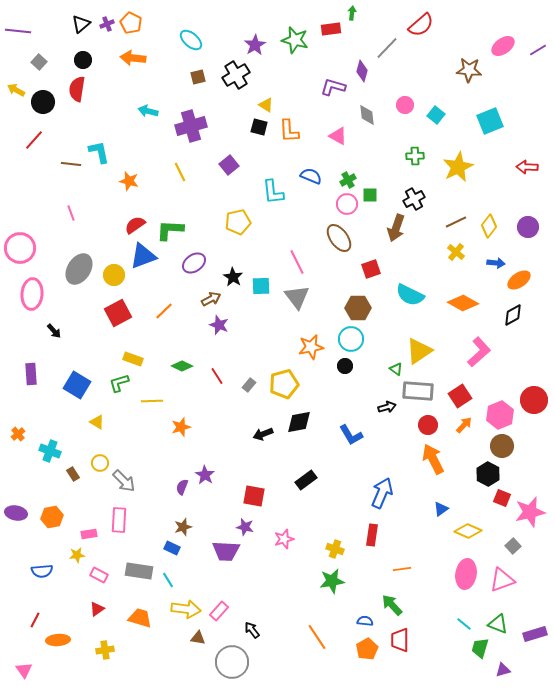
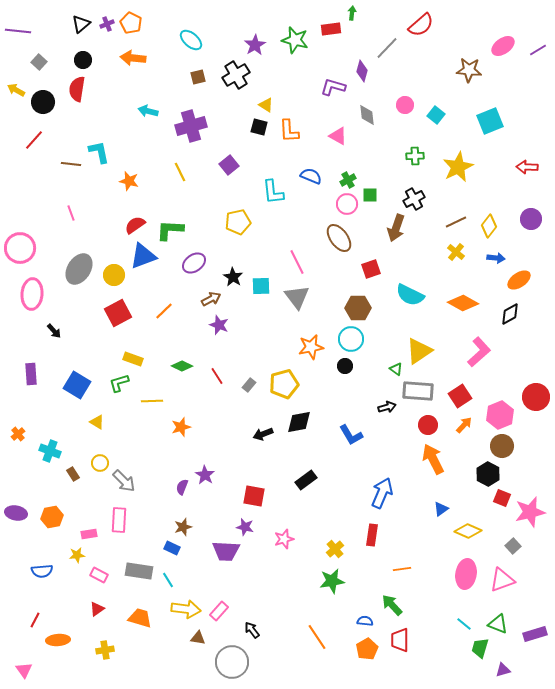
purple circle at (528, 227): moved 3 px right, 8 px up
blue arrow at (496, 263): moved 5 px up
black diamond at (513, 315): moved 3 px left, 1 px up
red circle at (534, 400): moved 2 px right, 3 px up
yellow cross at (335, 549): rotated 30 degrees clockwise
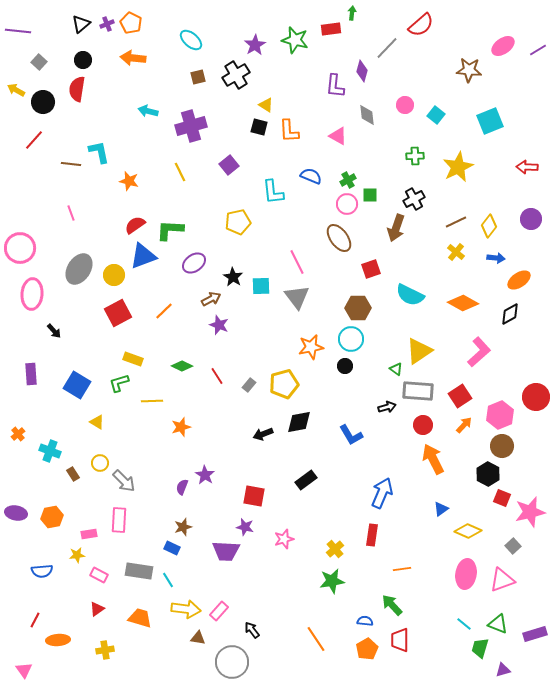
purple L-shape at (333, 87): moved 2 px right, 1 px up; rotated 100 degrees counterclockwise
red circle at (428, 425): moved 5 px left
orange line at (317, 637): moved 1 px left, 2 px down
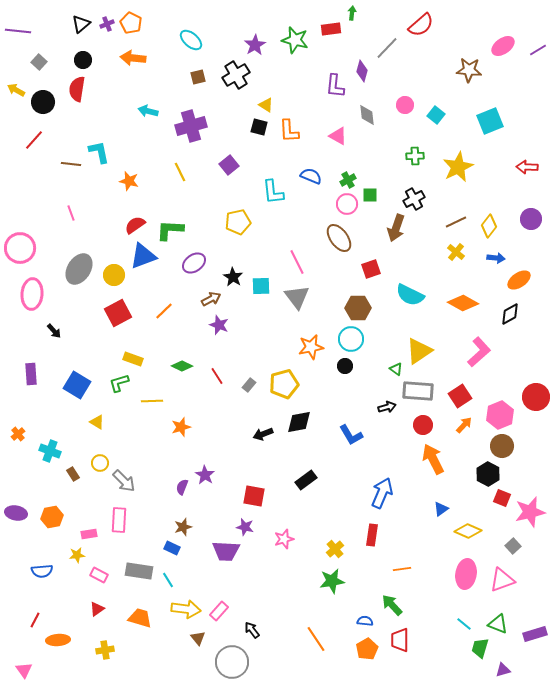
brown triangle at (198, 638): rotated 42 degrees clockwise
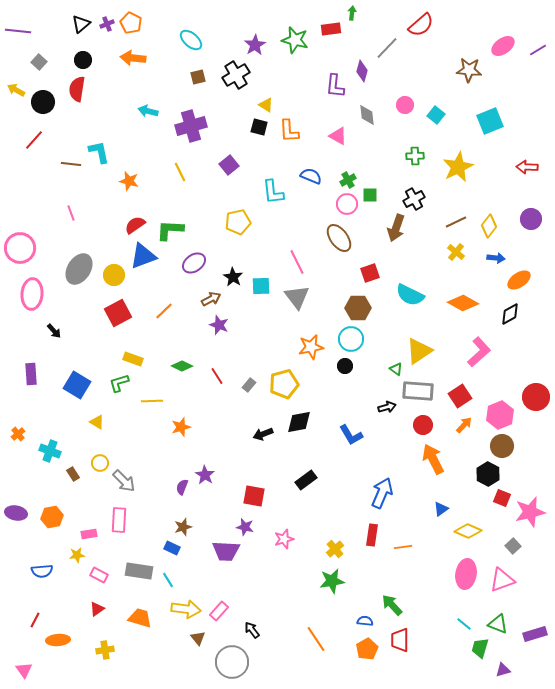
red square at (371, 269): moved 1 px left, 4 px down
orange line at (402, 569): moved 1 px right, 22 px up
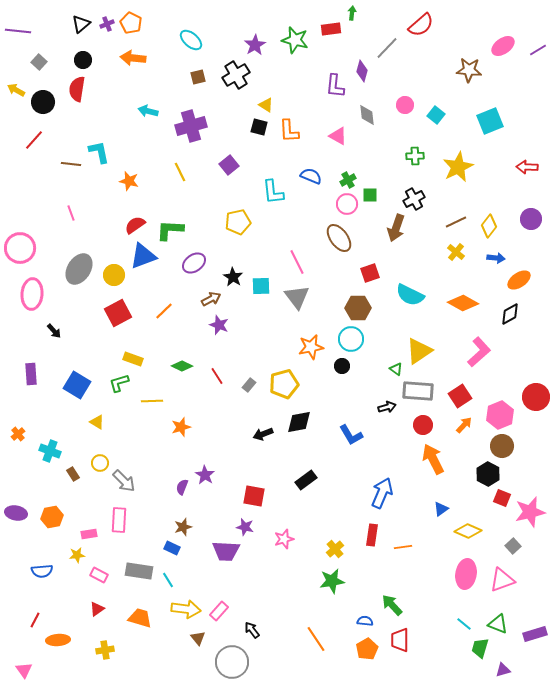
black circle at (345, 366): moved 3 px left
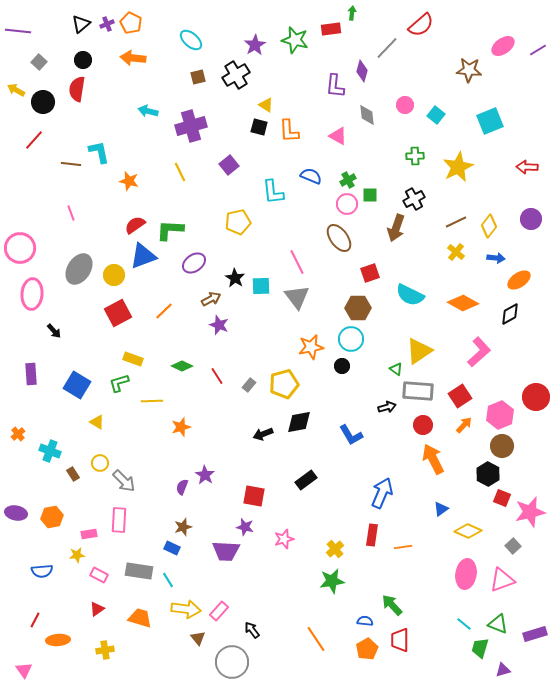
black star at (233, 277): moved 2 px right, 1 px down
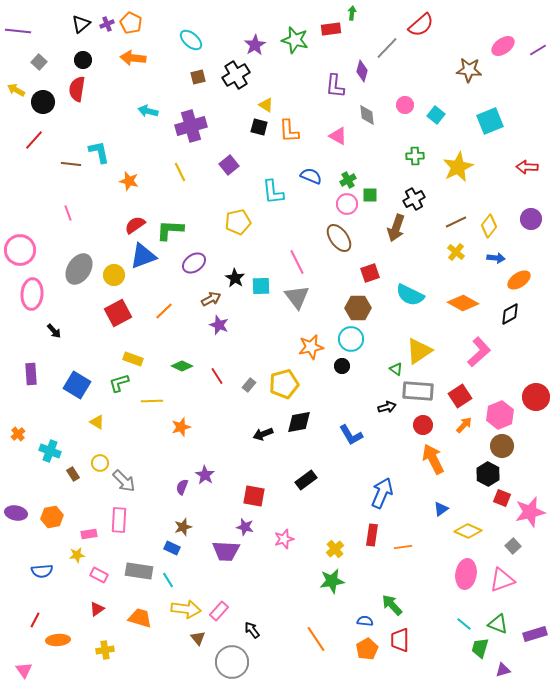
pink line at (71, 213): moved 3 px left
pink circle at (20, 248): moved 2 px down
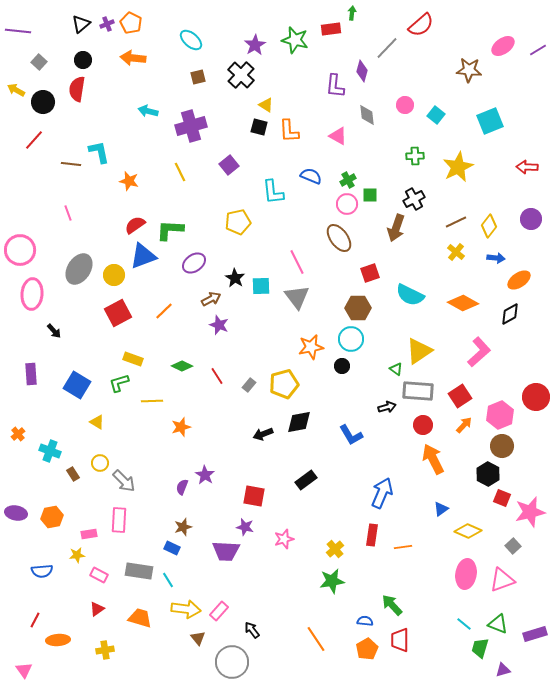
black cross at (236, 75): moved 5 px right; rotated 16 degrees counterclockwise
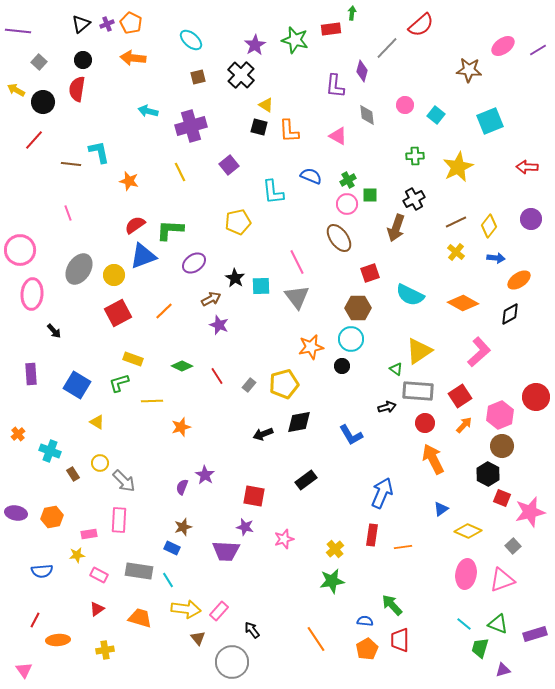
red circle at (423, 425): moved 2 px right, 2 px up
